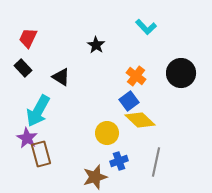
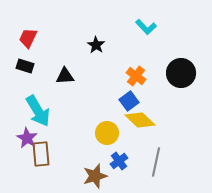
black rectangle: moved 2 px right, 2 px up; rotated 30 degrees counterclockwise
black triangle: moved 4 px right, 1 px up; rotated 36 degrees counterclockwise
cyan arrow: rotated 60 degrees counterclockwise
brown rectangle: rotated 10 degrees clockwise
blue cross: rotated 18 degrees counterclockwise
brown star: moved 1 px up
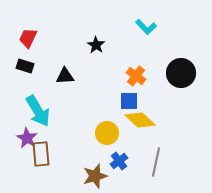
blue square: rotated 36 degrees clockwise
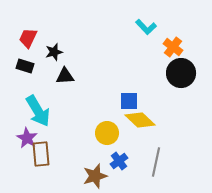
black star: moved 42 px left, 7 px down; rotated 24 degrees clockwise
orange cross: moved 37 px right, 29 px up
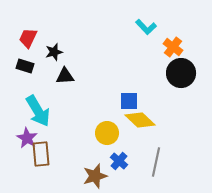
blue cross: rotated 12 degrees counterclockwise
